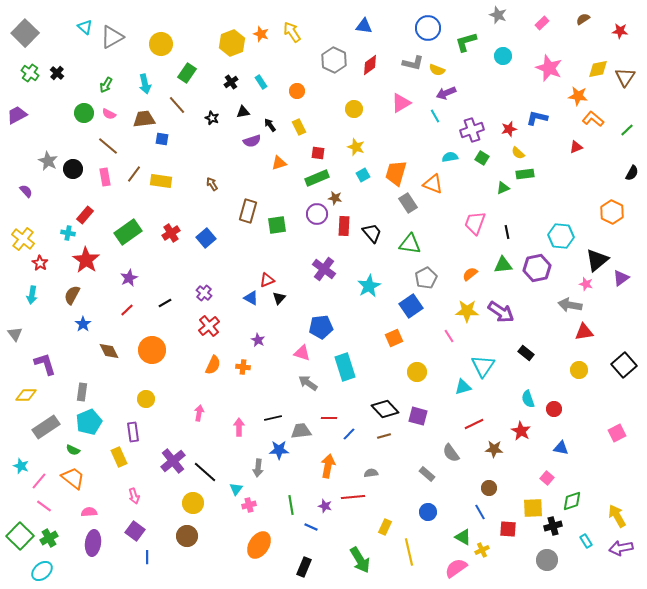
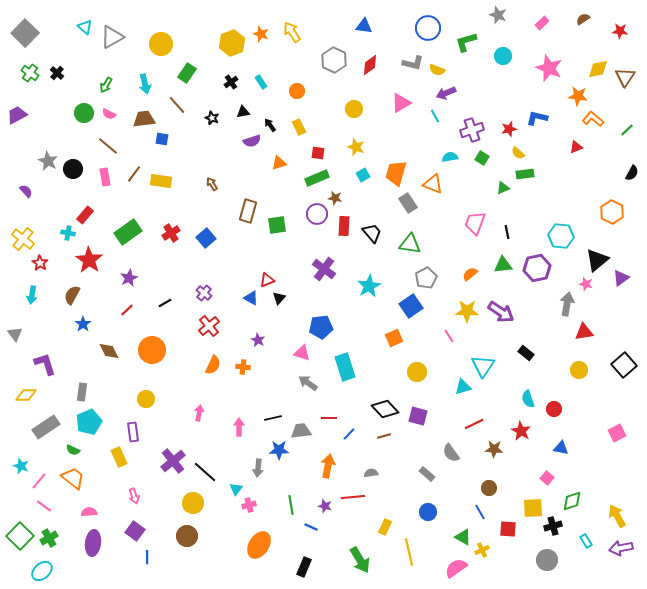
red star at (86, 260): moved 3 px right
gray arrow at (570, 305): moved 3 px left, 1 px up; rotated 90 degrees clockwise
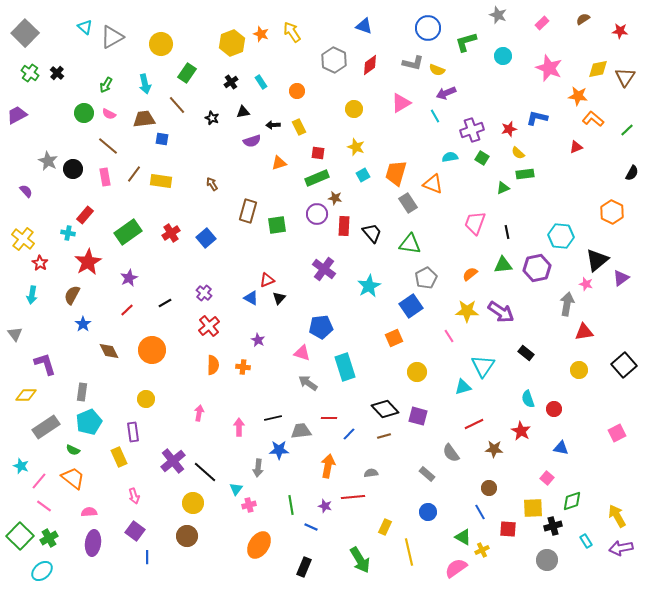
blue triangle at (364, 26): rotated 12 degrees clockwise
black arrow at (270, 125): moved 3 px right; rotated 56 degrees counterclockwise
red star at (89, 260): moved 1 px left, 2 px down; rotated 8 degrees clockwise
orange semicircle at (213, 365): rotated 24 degrees counterclockwise
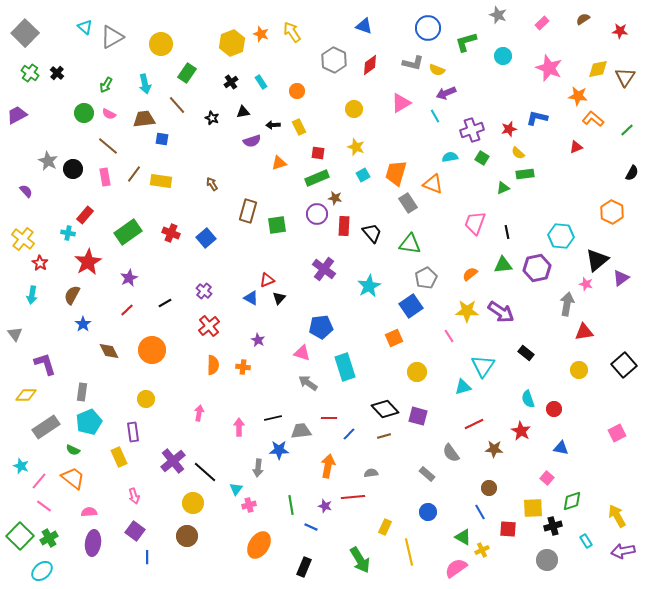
red cross at (171, 233): rotated 36 degrees counterclockwise
purple cross at (204, 293): moved 2 px up
purple arrow at (621, 548): moved 2 px right, 3 px down
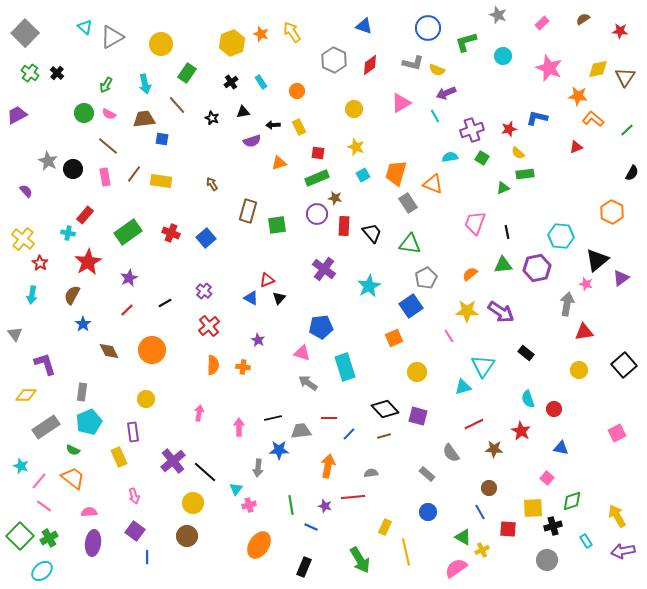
yellow line at (409, 552): moved 3 px left
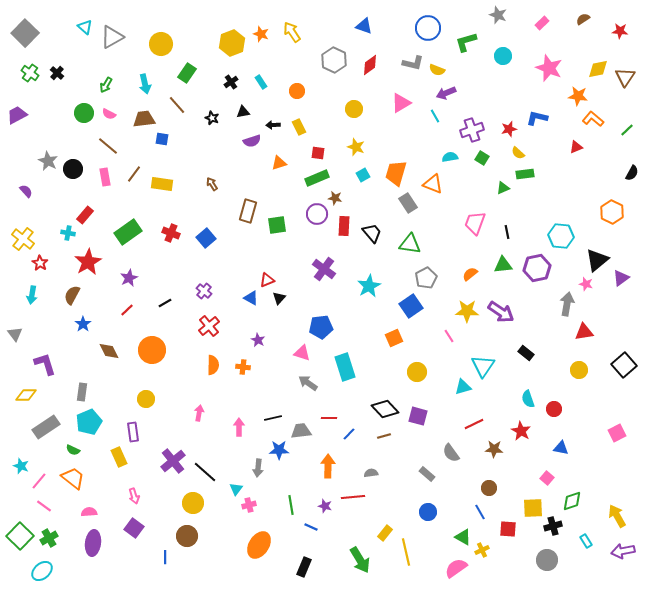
yellow rectangle at (161, 181): moved 1 px right, 3 px down
orange arrow at (328, 466): rotated 10 degrees counterclockwise
yellow rectangle at (385, 527): moved 6 px down; rotated 14 degrees clockwise
purple square at (135, 531): moved 1 px left, 3 px up
blue line at (147, 557): moved 18 px right
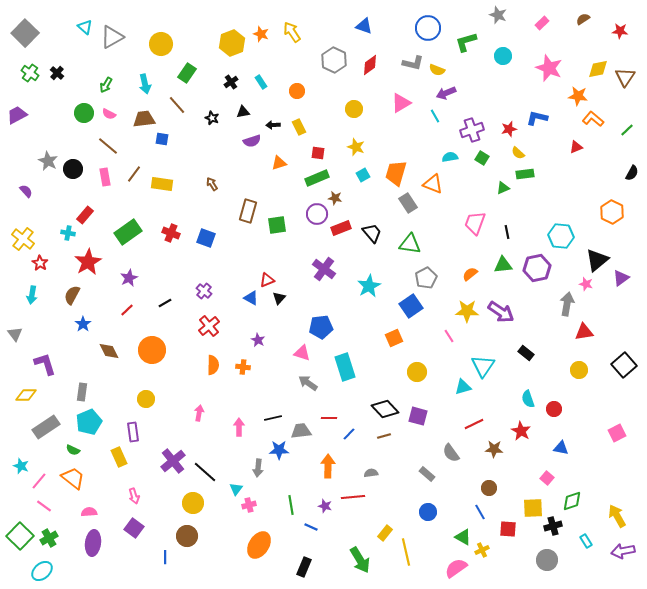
red rectangle at (344, 226): moved 3 px left, 2 px down; rotated 66 degrees clockwise
blue square at (206, 238): rotated 30 degrees counterclockwise
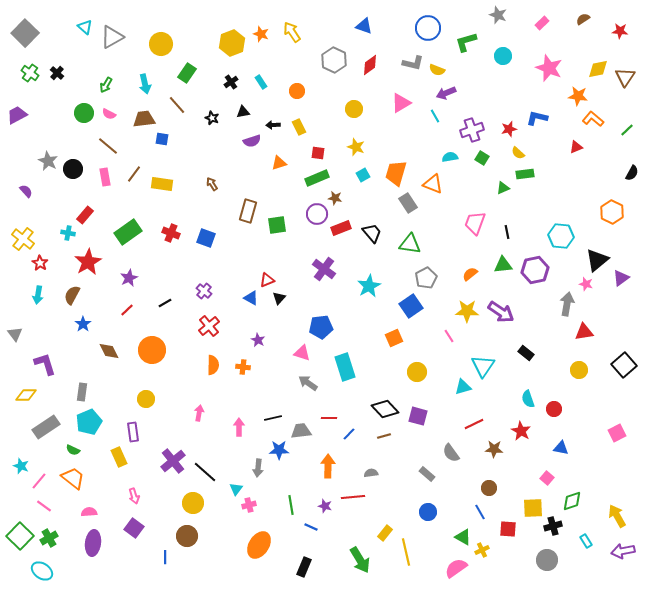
purple hexagon at (537, 268): moved 2 px left, 2 px down
cyan arrow at (32, 295): moved 6 px right
cyan ellipse at (42, 571): rotated 75 degrees clockwise
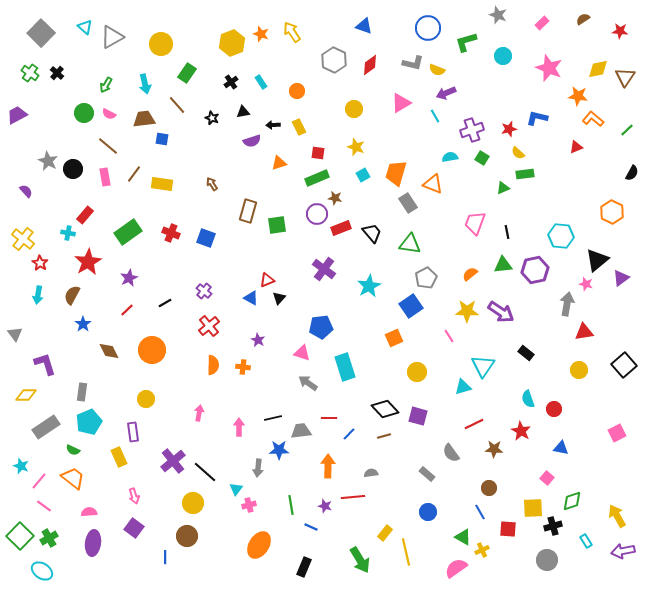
gray square at (25, 33): moved 16 px right
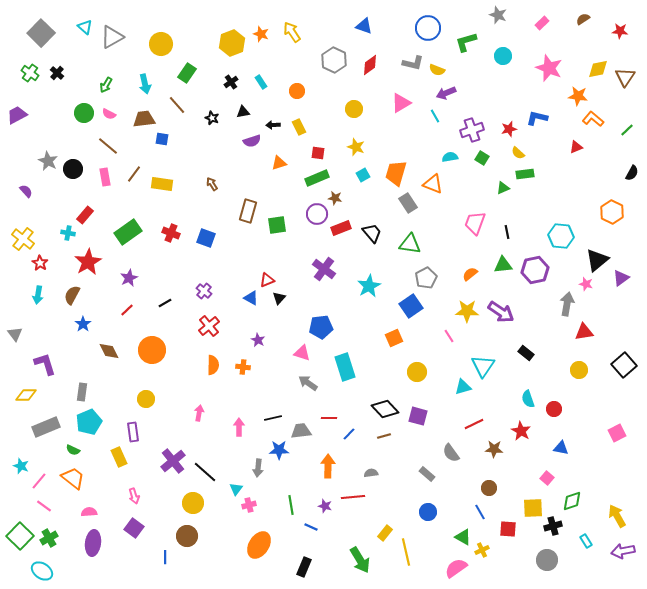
gray rectangle at (46, 427): rotated 12 degrees clockwise
